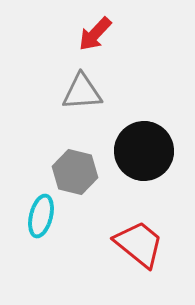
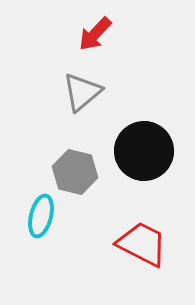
gray triangle: rotated 36 degrees counterclockwise
red trapezoid: moved 3 px right; rotated 12 degrees counterclockwise
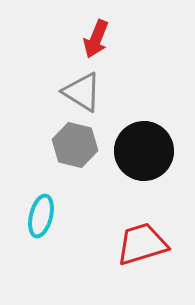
red arrow: moved 1 px right, 5 px down; rotated 21 degrees counterclockwise
gray triangle: rotated 48 degrees counterclockwise
gray hexagon: moved 27 px up
red trapezoid: rotated 44 degrees counterclockwise
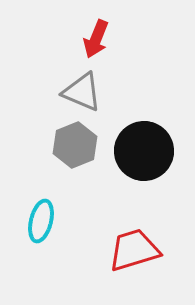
gray triangle: rotated 9 degrees counterclockwise
gray hexagon: rotated 24 degrees clockwise
cyan ellipse: moved 5 px down
red trapezoid: moved 8 px left, 6 px down
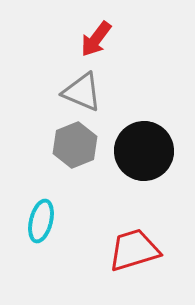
red arrow: rotated 15 degrees clockwise
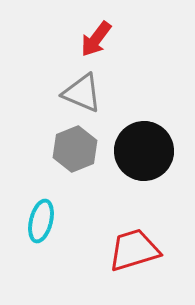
gray triangle: moved 1 px down
gray hexagon: moved 4 px down
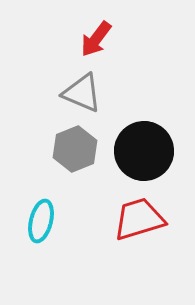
red trapezoid: moved 5 px right, 31 px up
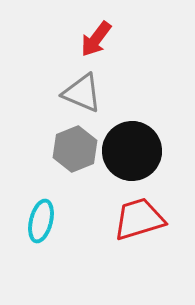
black circle: moved 12 px left
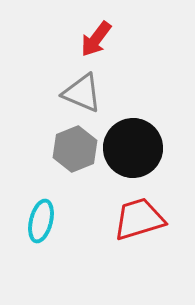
black circle: moved 1 px right, 3 px up
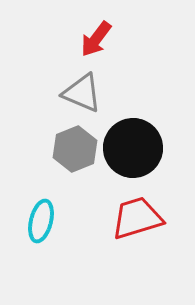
red trapezoid: moved 2 px left, 1 px up
